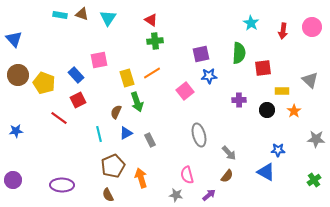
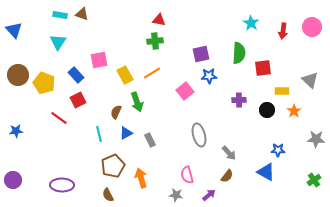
cyan triangle at (108, 18): moved 50 px left, 24 px down
red triangle at (151, 20): moved 8 px right; rotated 24 degrees counterclockwise
blue triangle at (14, 39): moved 9 px up
yellow rectangle at (127, 78): moved 2 px left, 3 px up; rotated 12 degrees counterclockwise
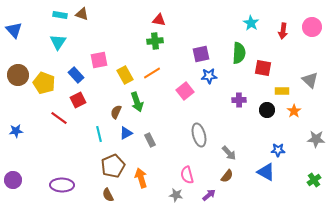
red square at (263, 68): rotated 18 degrees clockwise
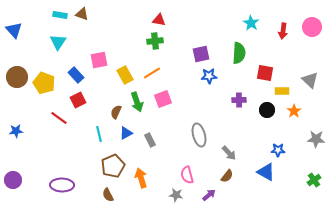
red square at (263, 68): moved 2 px right, 5 px down
brown circle at (18, 75): moved 1 px left, 2 px down
pink square at (185, 91): moved 22 px left, 8 px down; rotated 18 degrees clockwise
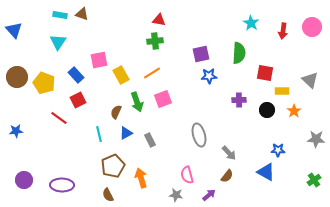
yellow rectangle at (125, 75): moved 4 px left
purple circle at (13, 180): moved 11 px right
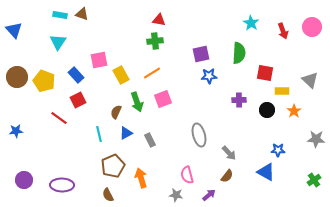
red arrow at (283, 31): rotated 28 degrees counterclockwise
yellow pentagon at (44, 83): moved 2 px up
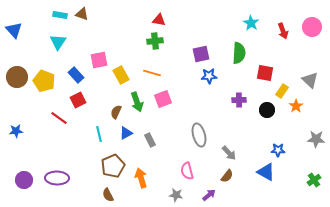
orange line at (152, 73): rotated 48 degrees clockwise
yellow rectangle at (282, 91): rotated 56 degrees counterclockwise
orange star at (294, 111): moved 2 px right, 5 px up
pink semicircle at (187, 175): moved 4 px up
purple ellipse at (62, 185): moved 5 px left, 7 px up
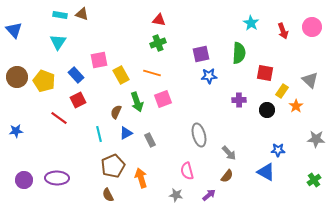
green cross at (155, 41): moved 3 px right, 2 px down; rotated 14 degrees counterclockwise
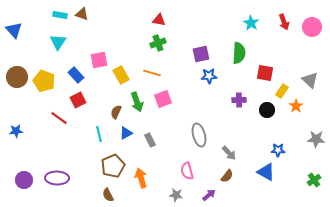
red arrow at (283, 31): moved 1 px right, 9 px up
